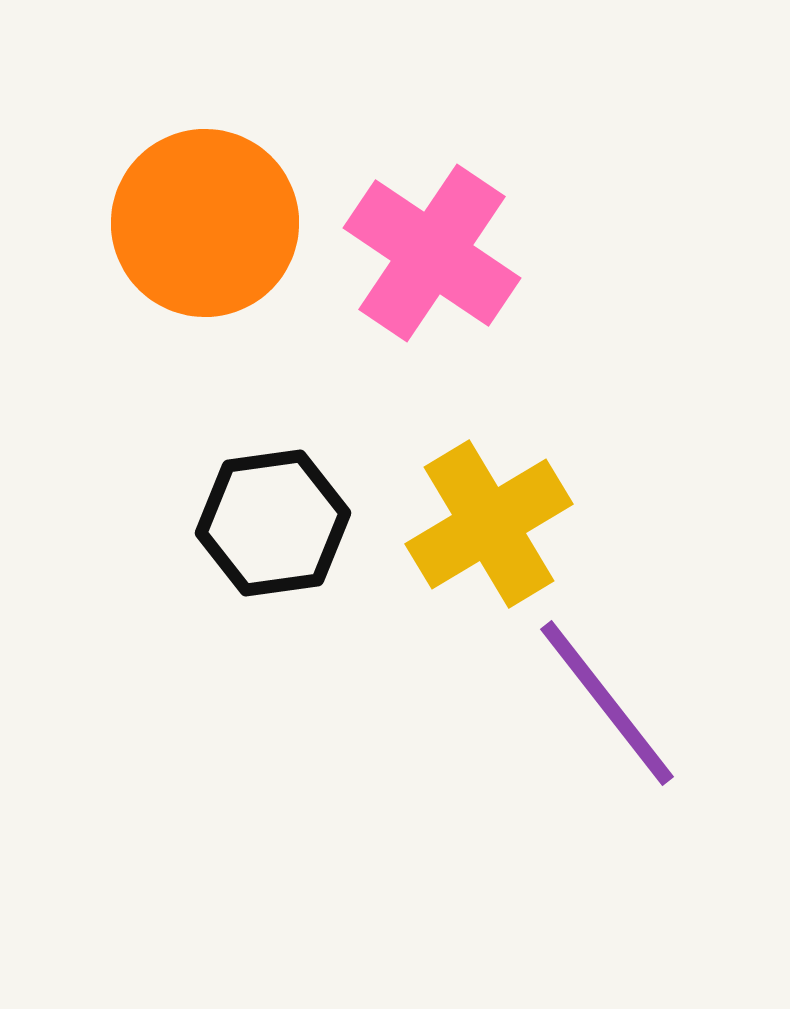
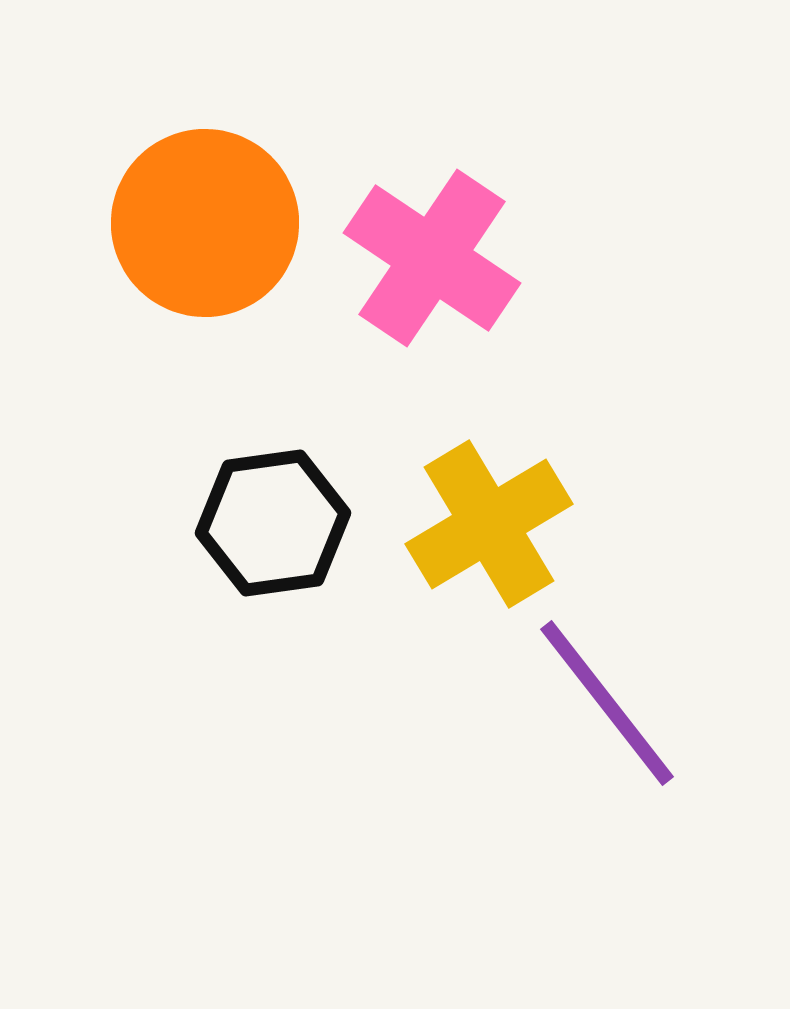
pink cross: moved 5 px down
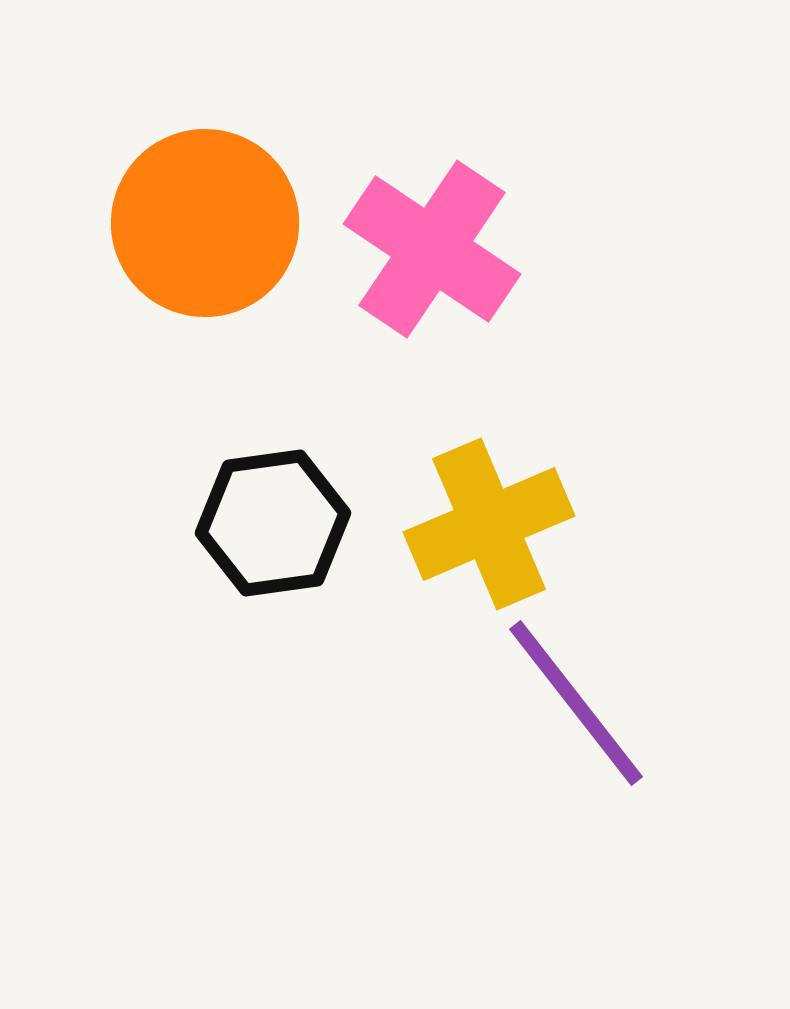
pink cross: moved 9 px up
yellow cross: rotated 8 degrees clockwise
purple line: moved 31 px left
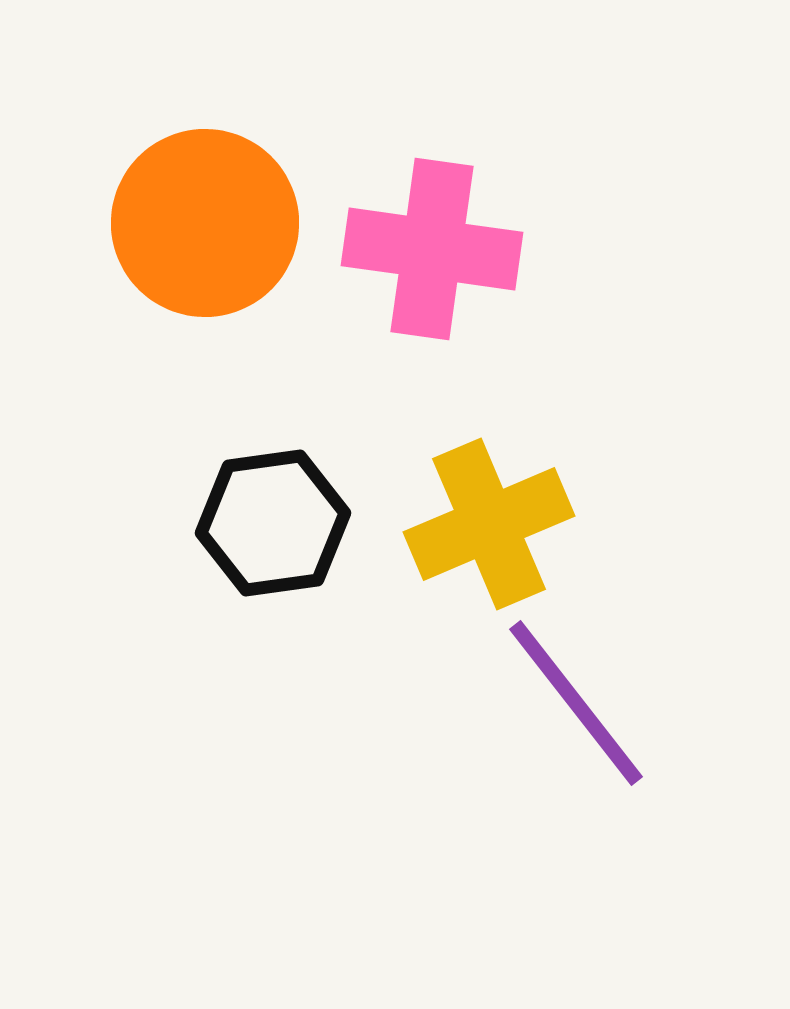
pink cross: rotated 26 degrees counterclockwise
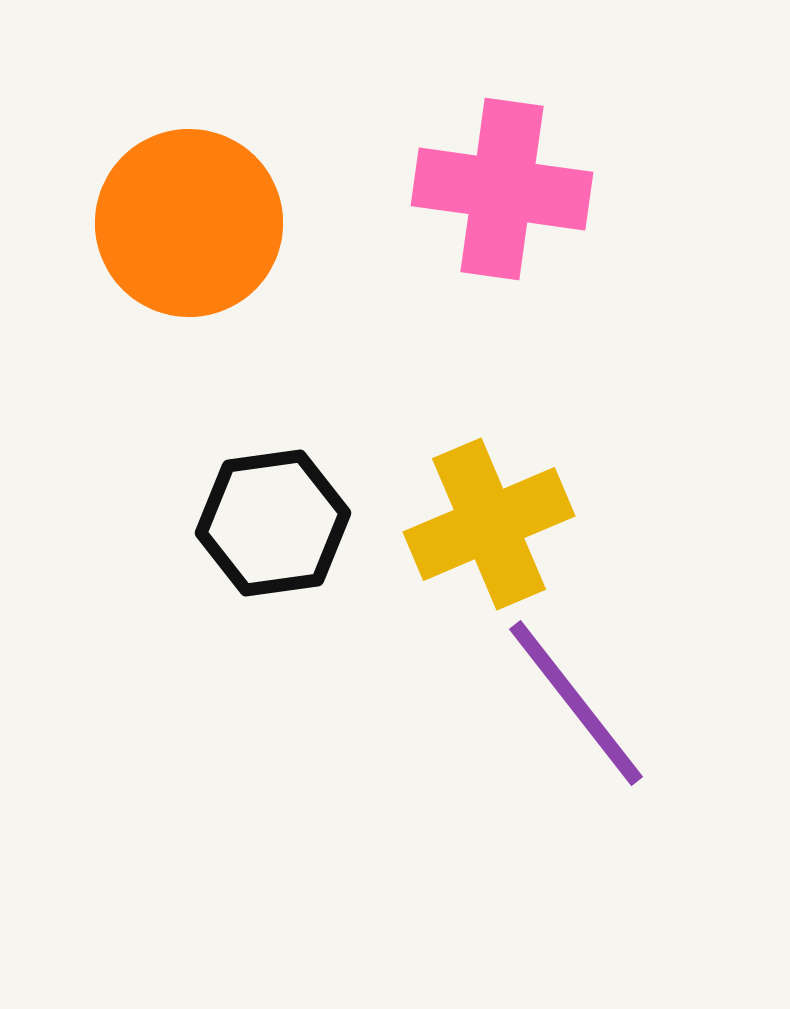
orange circle: moved 16 px left
pink cross: moved 70 px right, 60 px up
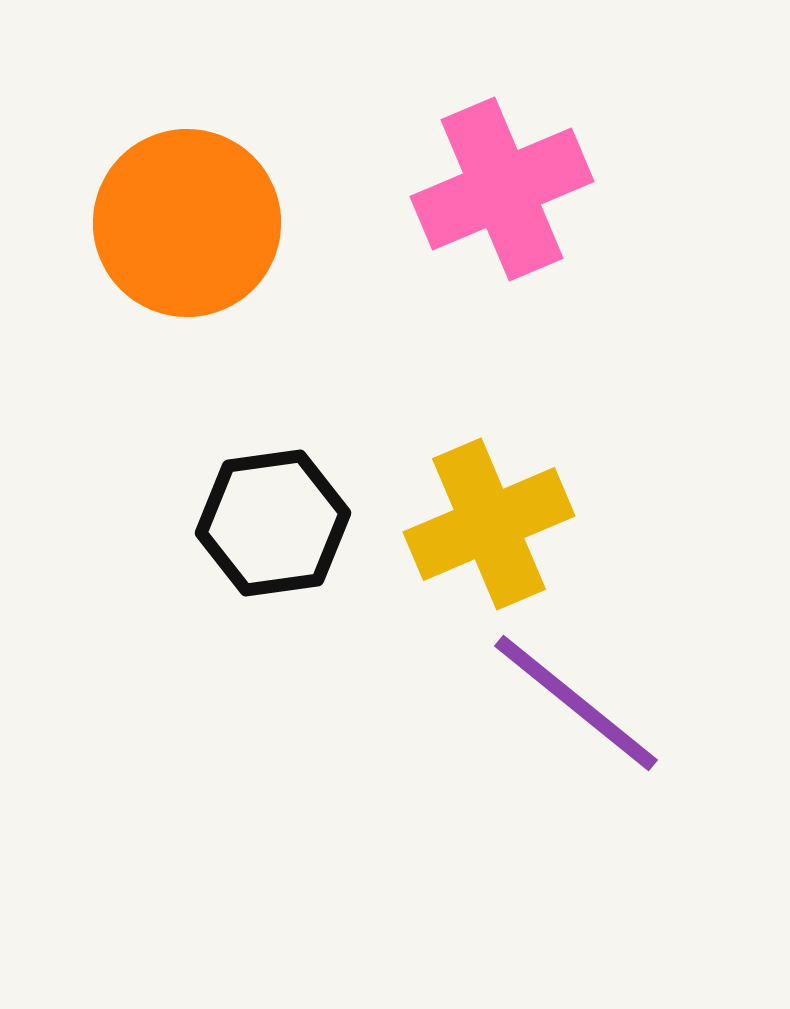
pink cross: rotated 31 degrees counterclockwise
orange circle: moved 2 px left
purple line: rotated 13 degrees counterclockwise
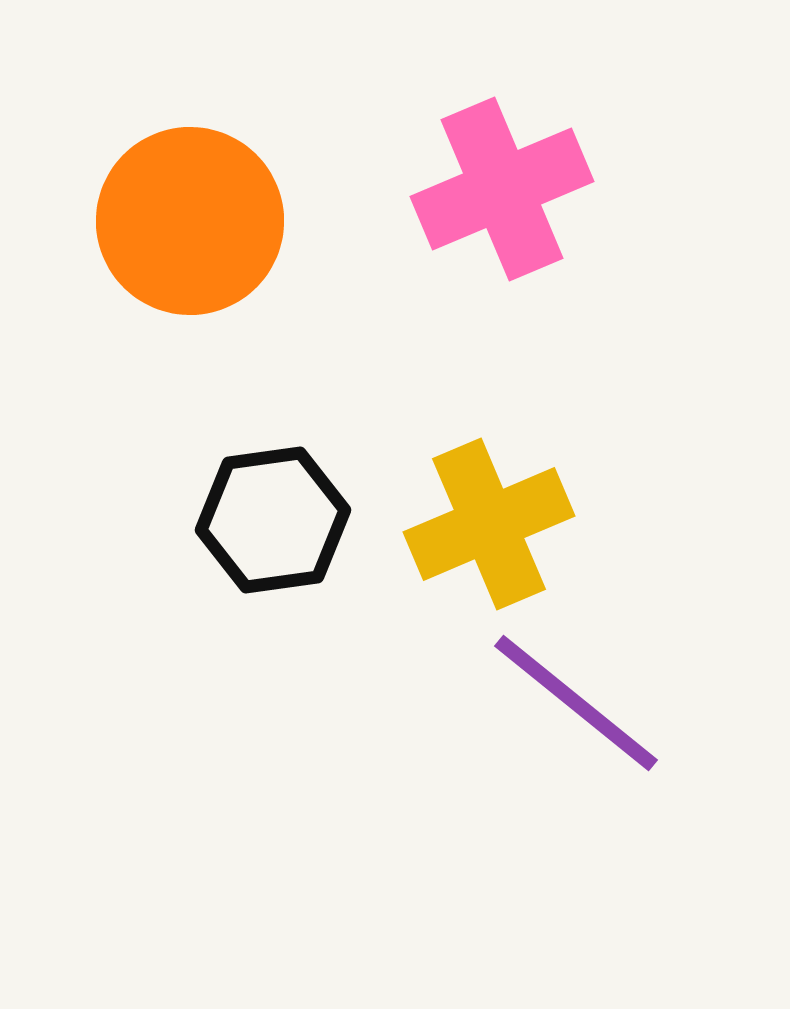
orange circle: moved 3 px right, 2 px up
black hexagon: moved 3 px up
